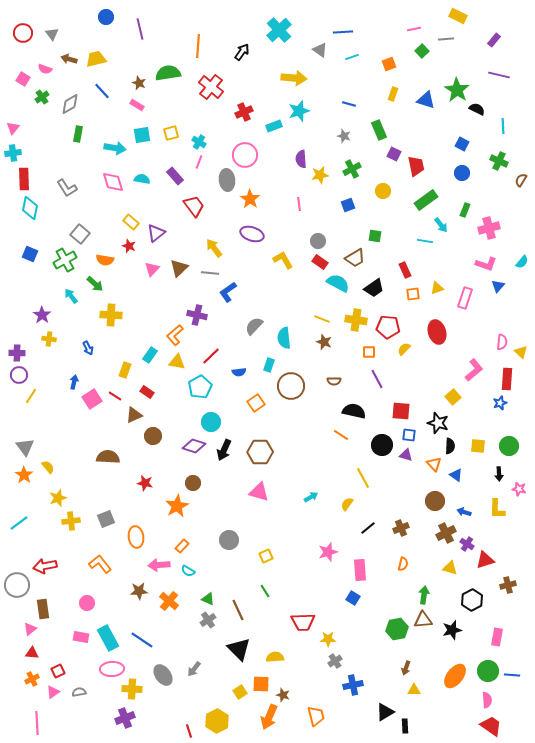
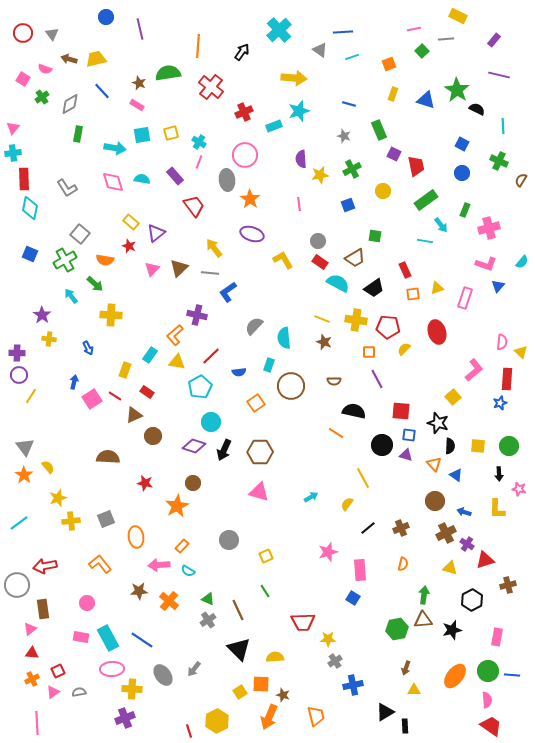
orange line at (341, 435): moved 5 px left, 2 px up
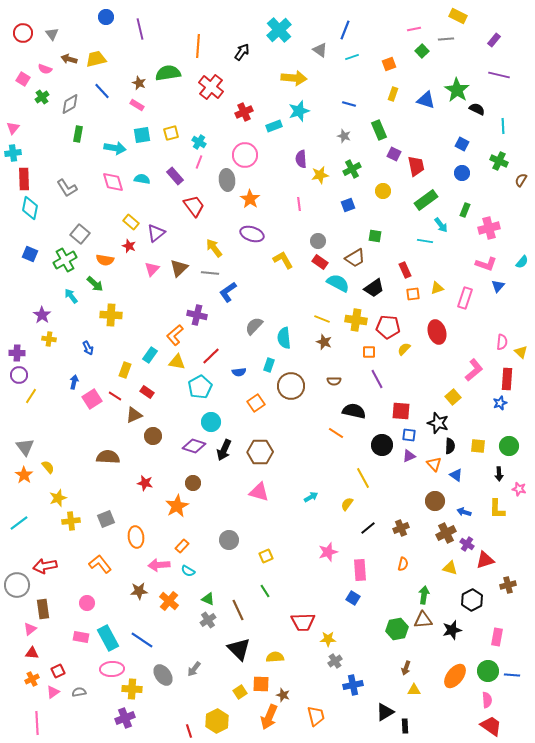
blue line at (343, 32): moved 2 px right, 2 px up; rotated 66 degrees counterclockwise
purple triangle at (406, 455): moved 3 px right, 1 px down; rotated 40 degrees counterclockwise
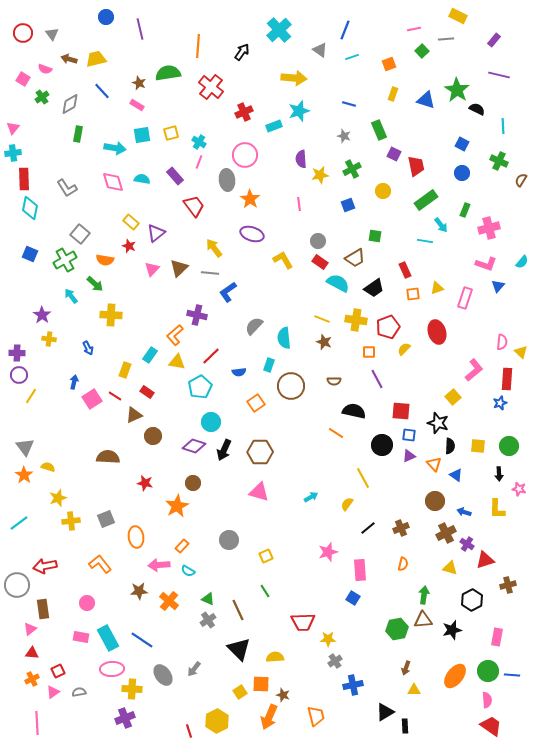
red pentagon at (388, 327): rotated 25 degrees counterclockwise
yellow semicircle at (48, 467): rotated 32 degrees counterclockwise
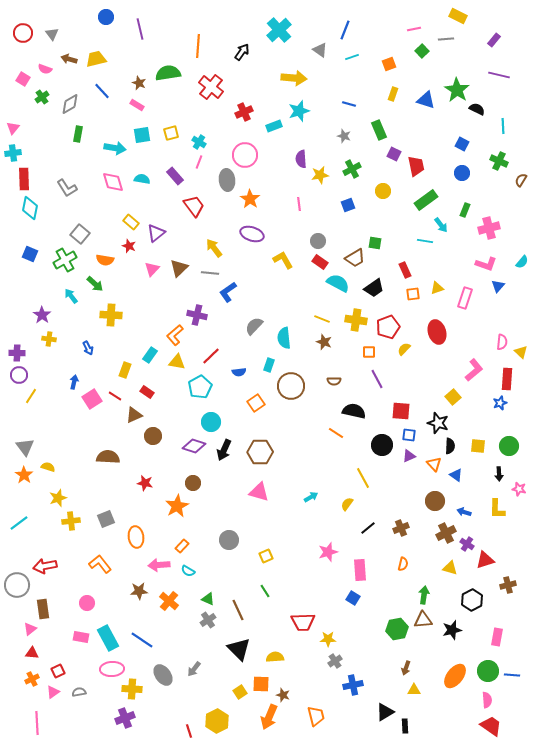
green square at (375, 236): moved 7 px down
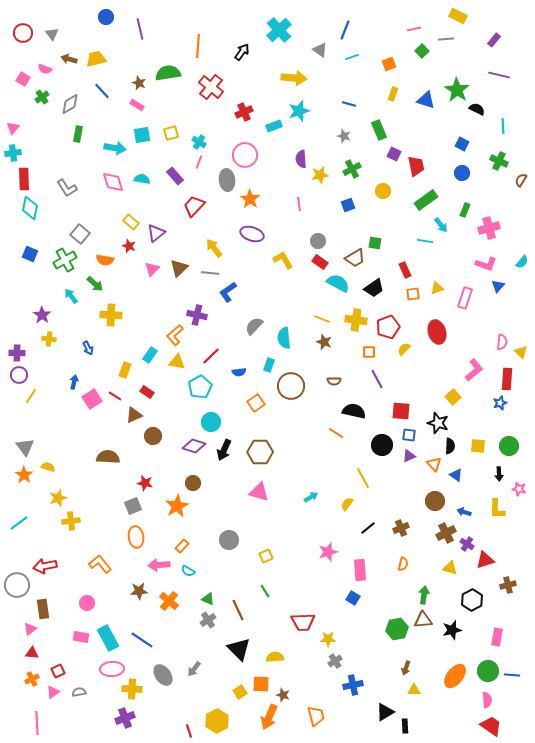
red trapezoid at (194, 206): rotated 100 degrees counterclockwise
gray square at (106, 519): moved 27 px right, 13 px up
